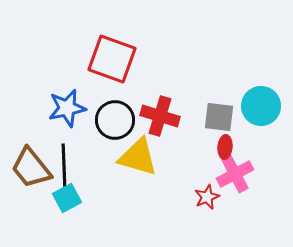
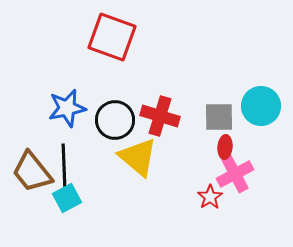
red square: moved 22 px up
gray square: rotated 8 degrees counterclockwise
yellow triangle: rotated 24 degrees clockwise
brown trapezoid: moved 1 px right, 4 px down
red star: moved 3 px right; rotated 10 degrees counterclockwise
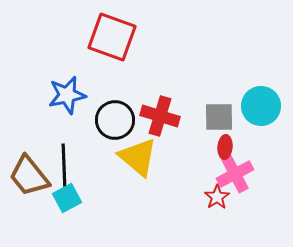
blue star: moved 13 px up
brown trapezoid: moved 3 px left, 4 px down
red star: moved 7 px right
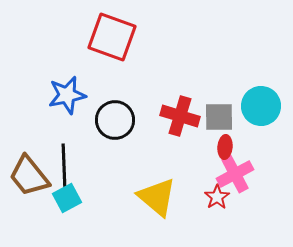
red cross: moved 20 px right
yellow triangle: moved 19 px right, 40 px down
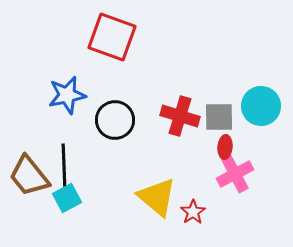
red star: moved 24 px left, 15 px down
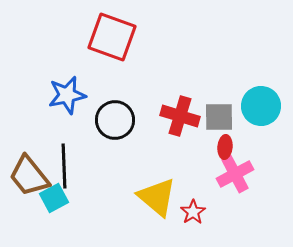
cyan square: moved 13 px left
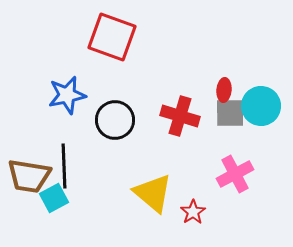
gray square: moved 11 px right, 4 px up
red ellipse: moved 1 px left, 57 px up
brown trapezoid: rotated 42 degrees counterclockwise
yellow triangle: moved 4 px left, 4 px up
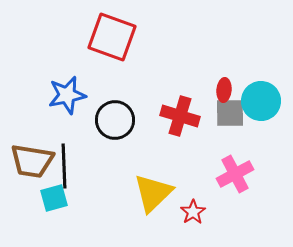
cyan circle: moved 5 px up
brown trapezoid: moved 3 px right, 15 px up
yellow triangle: rotated 36 degrees clockwise
cyan square: rotated 12 degrees clockwise
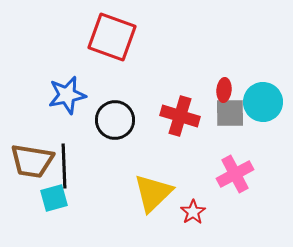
cyan circle: moved 2 px right, 1 px down
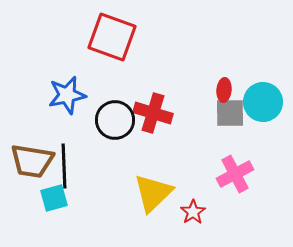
red cross: moved 27 px left, 3 px up
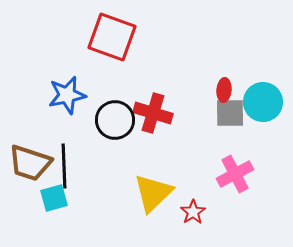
brown trapezoid: moved 2 px left, 2 px down; rotated 9 degrees clockwise
